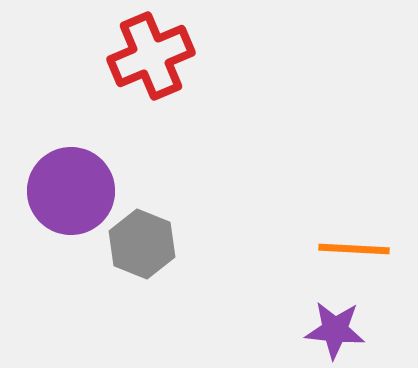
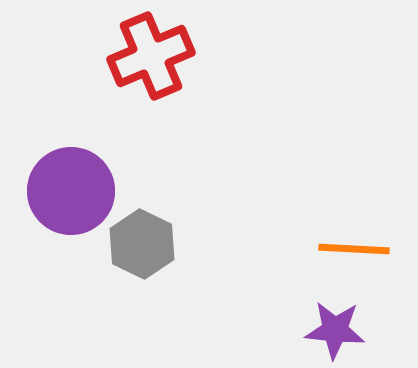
gray hexagon: rotated 4 degrees clockwise
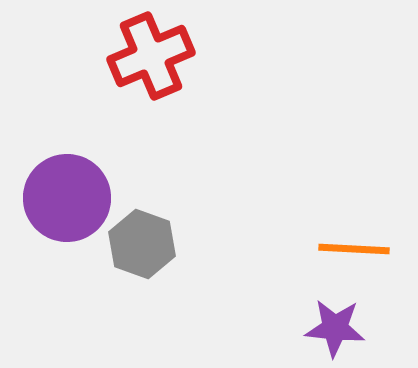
purple circle: moved 4 px left, 7 px down
gray hexagon: rotated 6 degrees counterclockwise
purple star: moved 2 px up
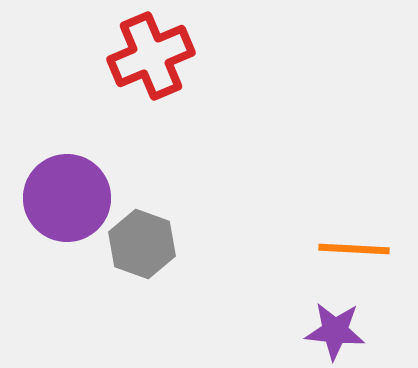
purple star: moved 3 px down
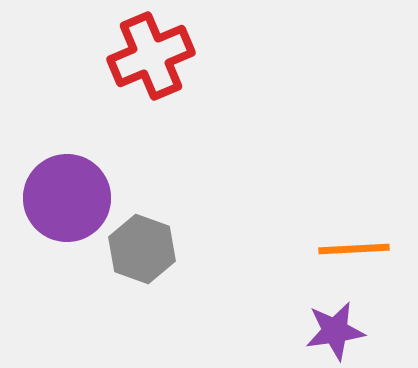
gray hexagon: moved 5 px down
orange line: rotated 6 degrees counterclockwise
purple star: rotated 14 degrees counterclockwise
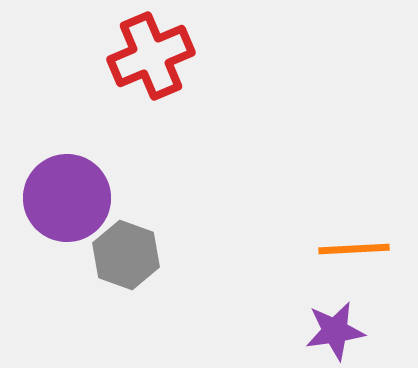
gray hexagon: moved 16 px left, 6 px down
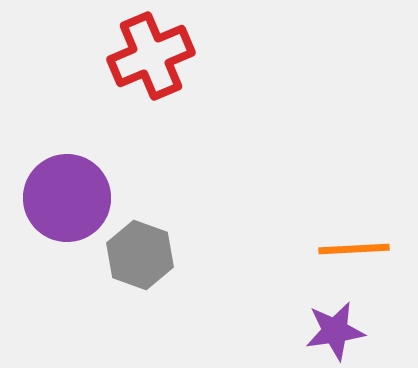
gray hexagon: moved 14 px right
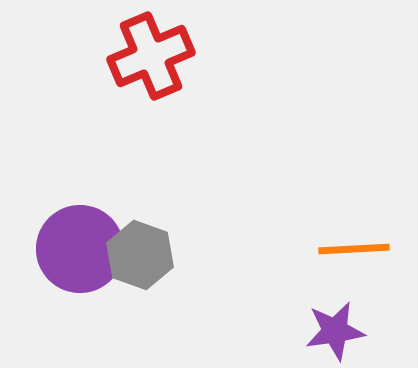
purple circle: moved 13 px right, 51 px down
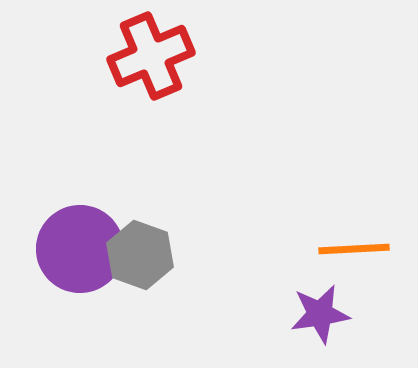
purple star: moved 15 px left, 17 px up
